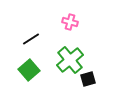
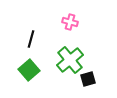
black line: rotated 42 degrees counterclockwise
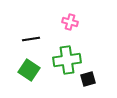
black line: rotated 66 degrees clockwise
green cross: moved 3 px left; rotated 32 degrees clockwise
green square: rotated 15 degrees counterclockwise
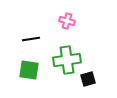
pink cross: moved 3 px left, 1 px up
green square: rotated 25 degrees counterclockwise
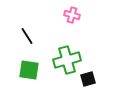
pink cross: moved 5 px right, 6 px up
black line: moved 4 px left, 3 px up; rotated 66 degrees clockwise
green cross: rotated 8 degrees counterclockwise
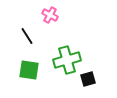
pink cross: moved 22 px left; rotated 14 degrees clockwise
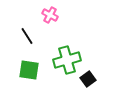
black square: rotated 21 degrees counterclockwise
